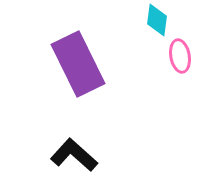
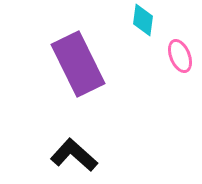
cyan diamond: moved 14 px left
pink ellipse: rotated 12 degrees counterclockwise
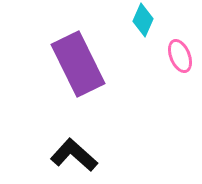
cyan diamond: rotated 16 degrees clockwise
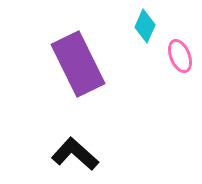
cyan diamond: moved 2 px right, 6 px down
black L-shape: moved 1 px right, 1 px up
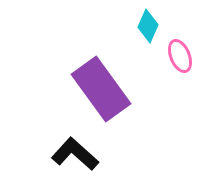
cyan diamond: moved 3 px right
purple rectangle: moved 23 px right, 25 px down; rotated 10 degrees counterclockwise
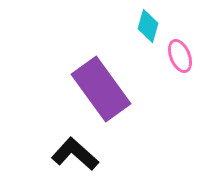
cyan diamond: rotated 8 degrees counterclockwise
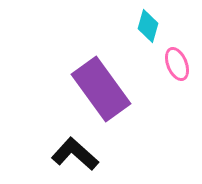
pink ellipse: moved 3 px left, 8 px down
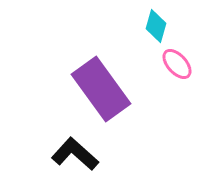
cyan diamond: moved 8 px right
pink ellipse: rotated 20 degrees counterclockwise
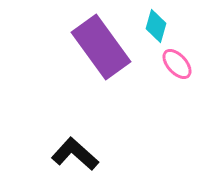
purple rectangle: moved 42 px up
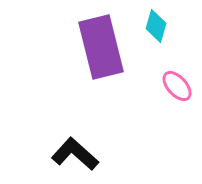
purple rectangle: rotated 22 degrees clockwise
pink ellipse: moved 22 px down
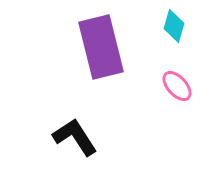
cyan diamond: moved 18 px right
black L-shape: moved 17 px up; rotated 15 degrees clockwise
